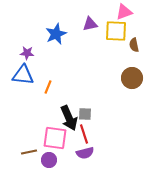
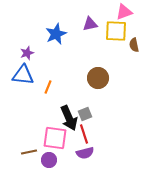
purple star: rotated 24 degrees counterclockwise
brown circle: moved 34 px left
gray square: rotated 24 degrees counterclockwise
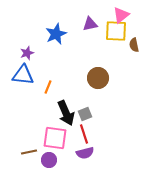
pink triangle: moved 3 px left, 3 px down; rotated 18 degrees counterclockwise
black arrow: moved 3 px left, 5 px up
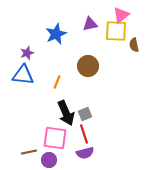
brown circle: moved 10 px left, 12 px up
orange line: moved 9 px right, 5 px up
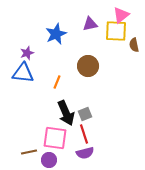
blue triangle: moved 2 px up
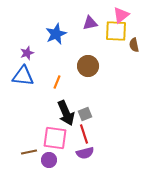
purple triangle: moved 1 px up
blue triangle: moved 3 px down
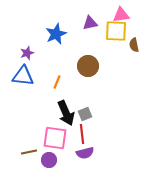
pink triangle: rotated 30 degrees clockwise
red line: moved 2 px left; rotated 12 degrees clockwise
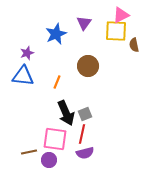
pink triangle: rotated 18 degrees counterclockwise
purple triangle: moved 6 px left; rotated 42 degrees counterclockwise
red line: rotated 18 degrees clockwise
pink square: moved 1 px down
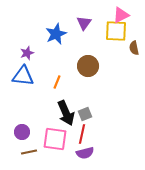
brown semicircle: moved 3 px down
purple circle: moved 27 px left, 28 px up
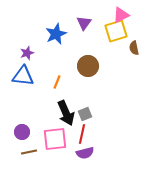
yellow square: rotated 20 degrees counterclockwise
pink square: rotated 15 degrees counterclockwise
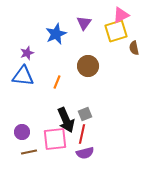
black arrow: moved 7 px down
